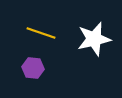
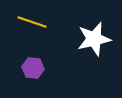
yellow line: moved 9 px left, 11 px up
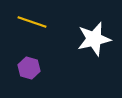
purple hexagon: moved 4 px left; rotated 10 degrees clockwise
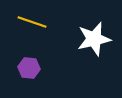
purple hexagon: rotated 10 degrees counterclockwise
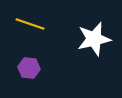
yellow line: moved 2 px left, 2 px down
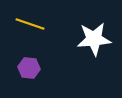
white star: rotated 8 degrees clockwise
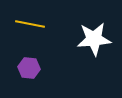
yellow line: rotated 8 degrees counterclockwise
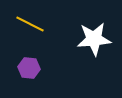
yellow line: rotated 16 degrees clockwise
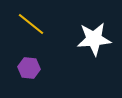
yellow line: moved 1 px right; rotated 12 degrees clockwise
